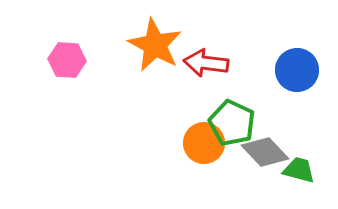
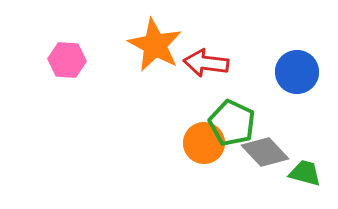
blue circle: moved 2 px down
green trapezoid: moved 6 px right, 3 px down
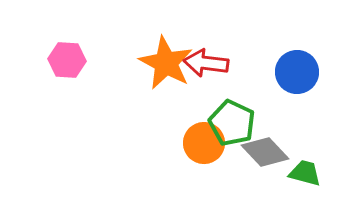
orange star: moved 11 px right, 18 px down
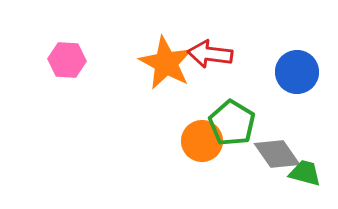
red arrow: moved 4 px right, 9 px up
green pentagon: rotated 6 degrees clockwise
orange circle: moved 2 px left, 2 px up
gray diamond: moved 12 px right, 2 px down; rotated 9 degrees clockwise
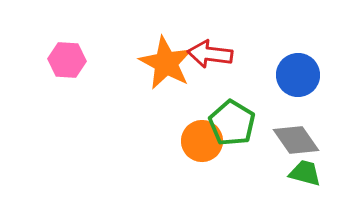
blue circle: moved 1 px right, 3 px down
gray diamond: moved 19 px right, 14 px up
